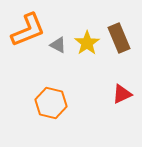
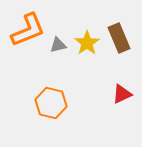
gray triangle: rotated 42 degrees counterclockwise
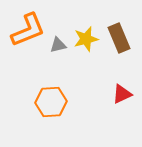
yellow star: moved 1 px left, 4 px up; rotated 20 degrees clockwise
orange hexagon: moved 1 px up; rotated 16 degrees counterclockwise
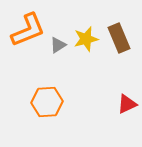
gray triangle: rotated 18 degrees counterclockwise
red triangle: moved 5 px right, 10 px down
orange hexagon: moved 4 px left
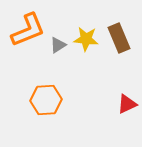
yellow star: rotated 20 degrees clockwise
orange hexagon: moved 1 px left, 2 px up
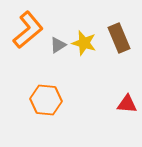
orange L-shape: rotated 18 degrees counterclockwise
yellow star: moved 2 px left, 4 px down; rotated 10 degrees clockwise
orange hexagon: rotated 8 degrees clockwise
red triangle: rotated 30 degrees clockwise
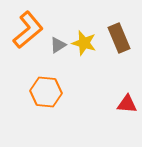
orange hexagon: moved 8 px up
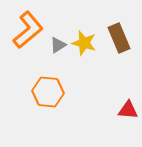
orange hexagon: moved 2 px right
red triangle: moved 1 px right, 6 px down
